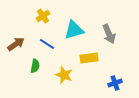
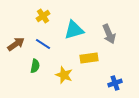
blue line: moved 4 px left
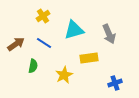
blue line: moved 1 px right, 1 px up
green semicircle: moved 2 px left
yellow star: rotated 24 degrees clockwise
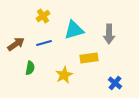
gray arrow: rotated 24 degrees clockwise
blue line: rotated 49 degrees counterclockwise
green semicircle: moved 3 px left, 2 px down
blue cross: rotated 32 degrees counterclockwise
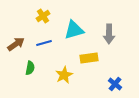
blue cross: moved 1 px down
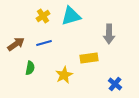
cyan triangle: moved 3 px left, 14 px up
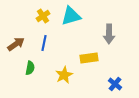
blue line: rotated 63 degrees counterclockwise
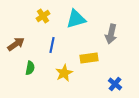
cyan triangle: moved 5 px right, 3 px down
gray arrow: moved 2 px right; rotated 12 degrees clockwise
blue line: moved 8 px right, 2 px down
yellow star: moved 2 px up
